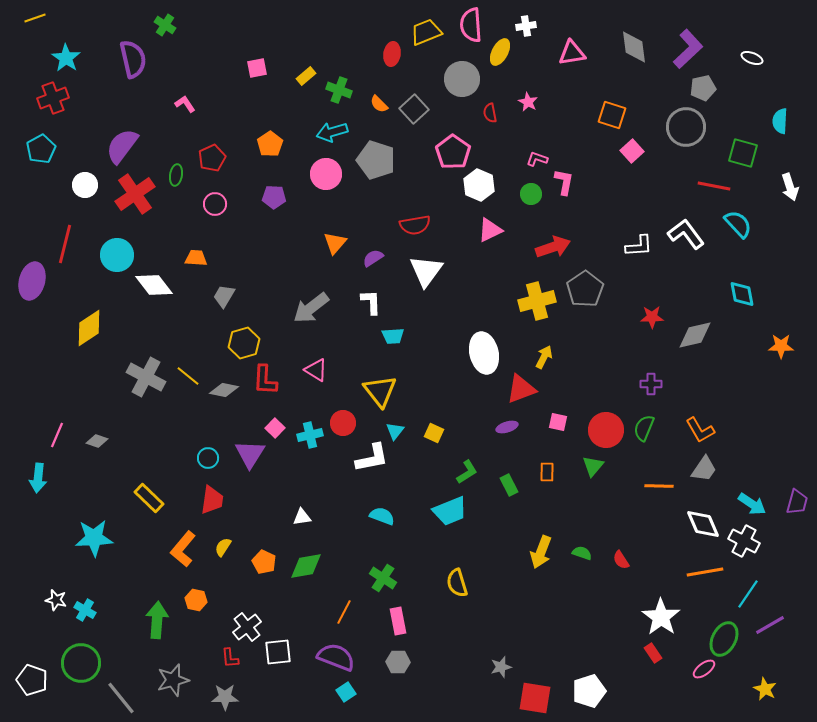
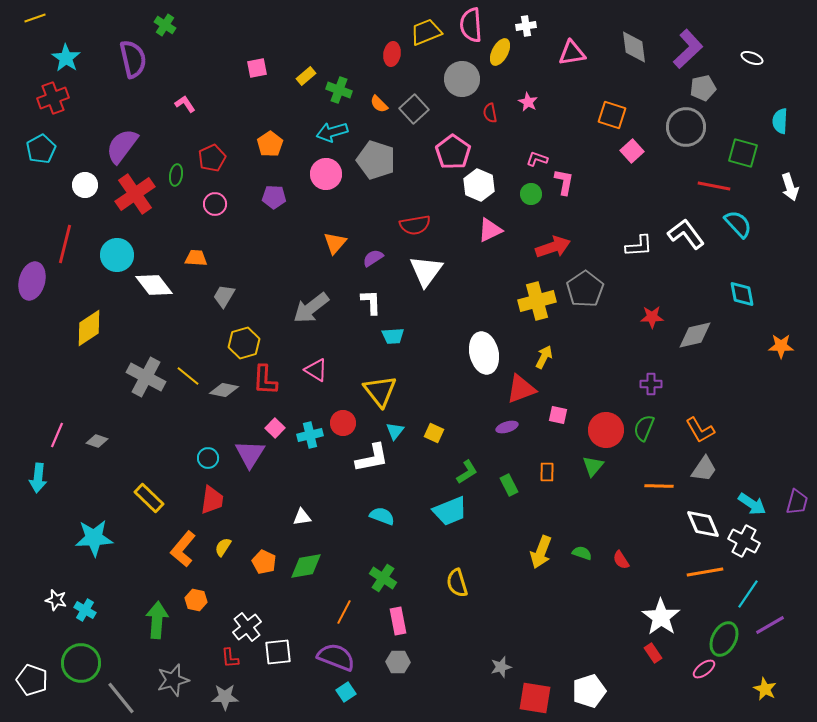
pink square at (558, 422): moved 7 px up
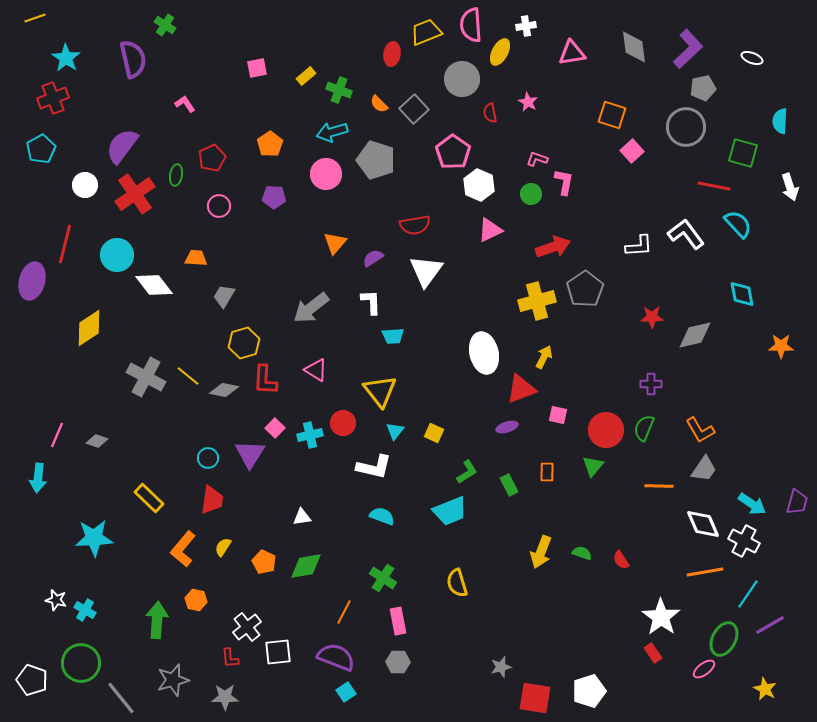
pink circle at (215, 204): moved 4 px right, 2 px down
white L-shape at (372, 458): moved 2 px right, 9 px down; rotated 24 degrees clockwise
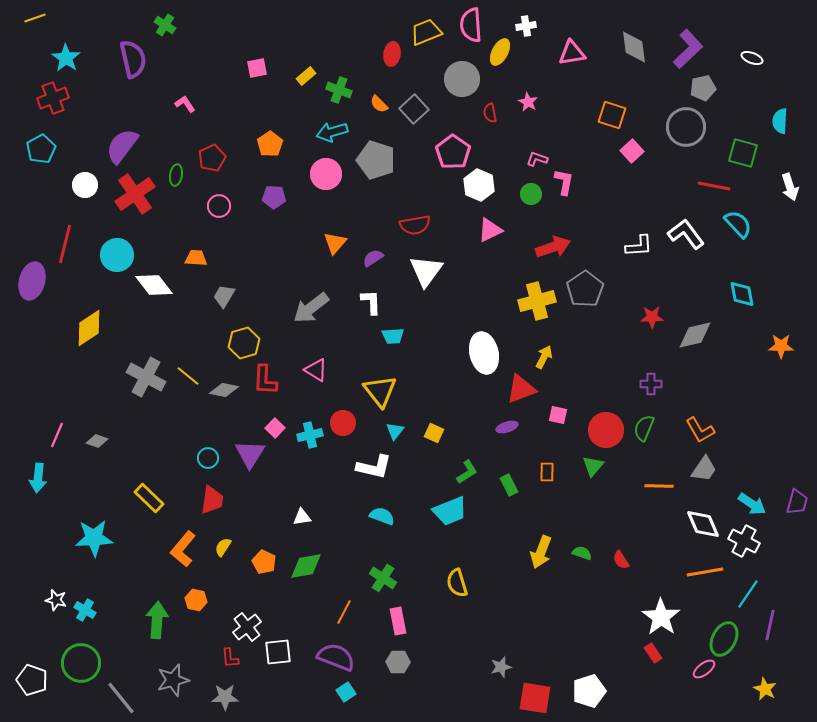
purple line at (770, 625): rotated 48 degrees counterclockwise
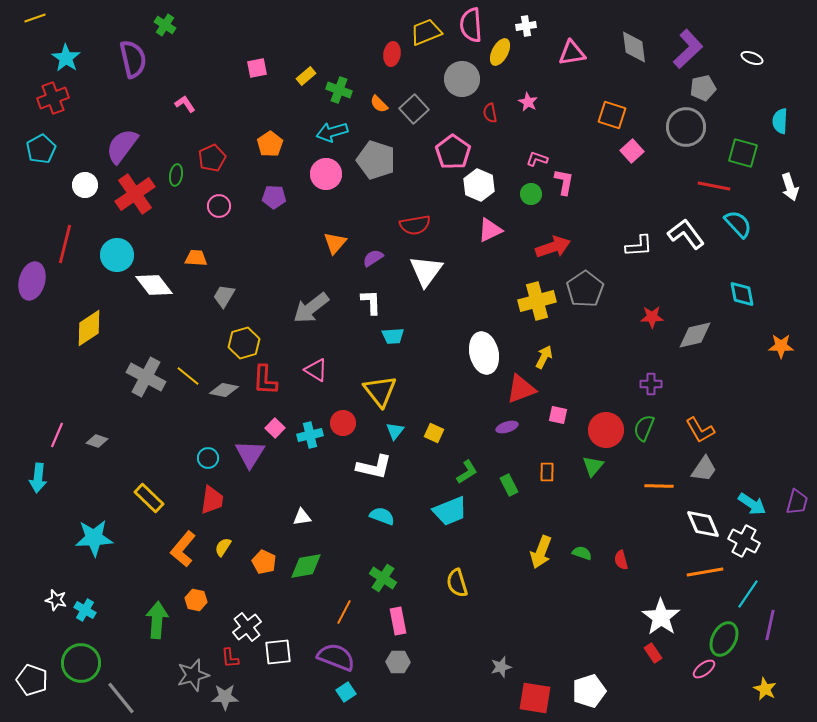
red semicircle at (621, 560): rotated 18 degrees clockwise
gray star at (173, 680): moved 20 px right, 5 px up
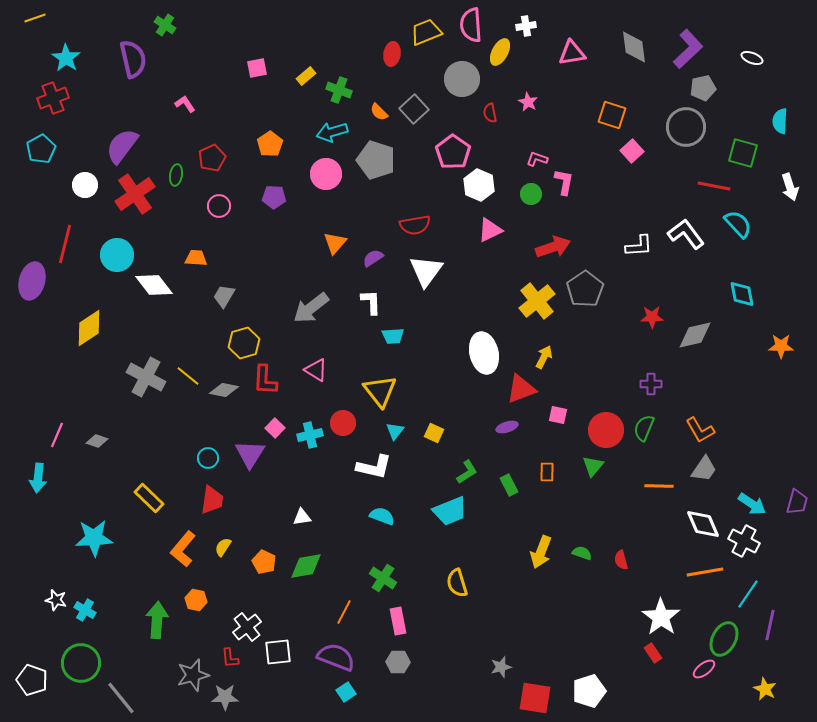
orange semicircle at (379, 104): moved 8 px down
yellow cross at (537, 301): rotated 24 degrees counterclockwise
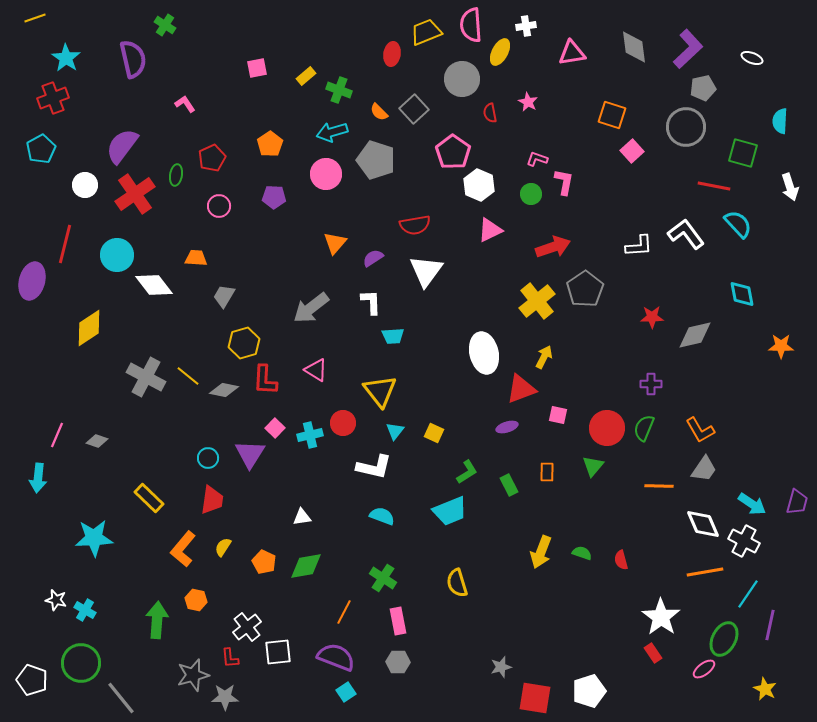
red circle at (606, 430): moved 1 px right, 2 px up
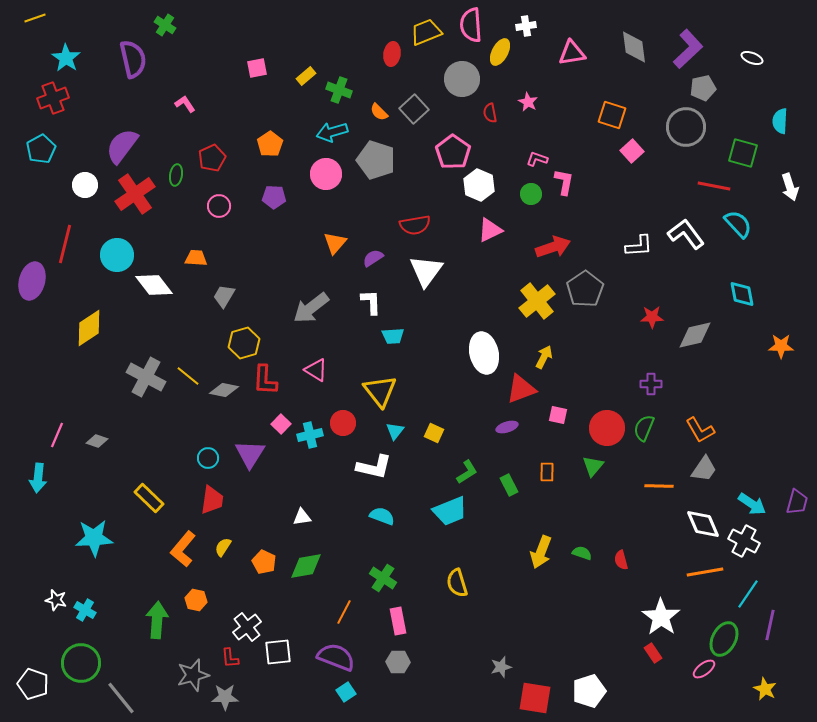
pink square at (275, 428): moved 6 px right, 4 px up
white pentagon at (32, 680): moved 1 px right, 4 px down
